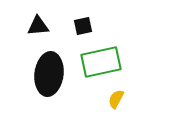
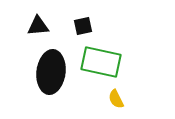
green rectangle: rotated 24 degrees clockwise
black ellipse: moved 2 px right, 2 px up
yellow semicircle: rotated 54 degrees counterclockwise
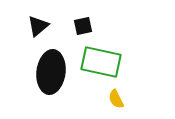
black triangle: rotated 35 degrees counterclockwise
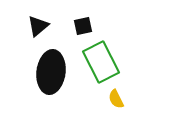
green rectangle: rotated 51 degrees clockwise
